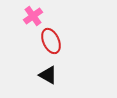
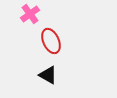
pink cross: moved 3 px left, 2 px up
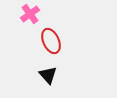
black triangle: rotated 18 degrees clockwise
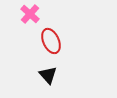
pink cross: rotated 12 degrees counterclockwise
